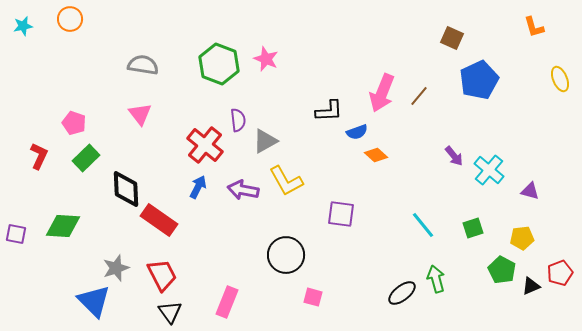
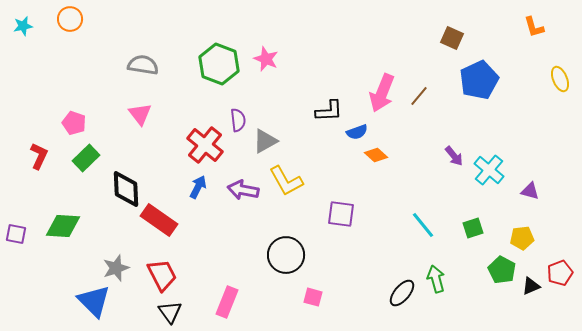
black ellipse at (402, 293): rotated 12 degrees counterclockwise
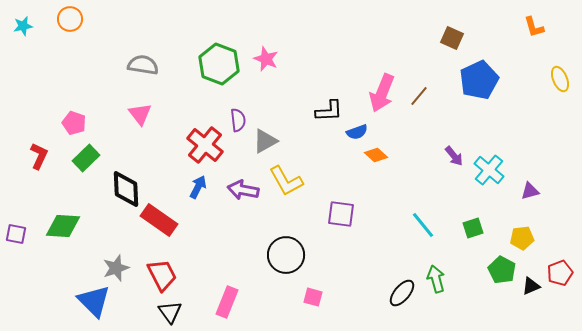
purple triangle at (530, 191): rotated 30 degrees counterclockwise
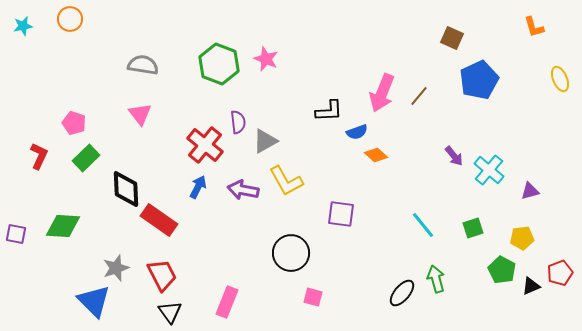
purple semicircle at (238, 120): moved 2 px down
black circle at (286, 255): moved 5 px right, 2 px up
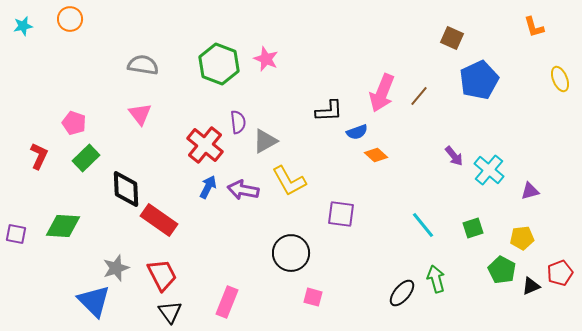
yellow L-shape at (286, 181): moved 3 px right
blue arrow at (198, 187): moved 10 px right
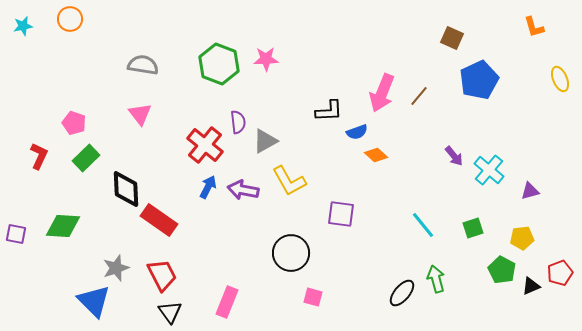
pink star at (266, 59): rotated 25 degrees counterclockwise
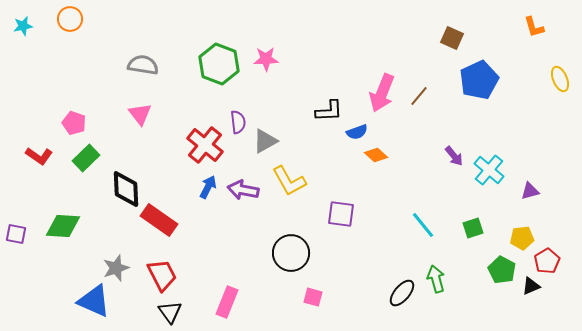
red L-shape at (39, 156): rotated 100 degrees clockwise
red pentagon at (560, 273): moved 13 px left, 12 px up; rotated 10 degrees counterclockwise
blue triangle at (94, 301): rotated 21 degrees counterclockwise
